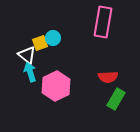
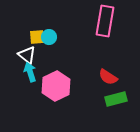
pink rectangle: moved 2 px right, 1 px up
cyan circle: moved 4 px left, 1 px up
yellow square: moved 3 px left, 6 px up; rotated 14 degrees clockwise
red semicircle: rotated 36 degrees clockwise
green rectangle: rotated 45 degrees clockwise
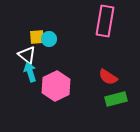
cyan circle: moved 2 px down
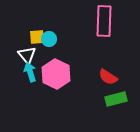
pink rectangle: moved 1 px left; rotated 8 degrees counterclockwise
white triangle: rotated 12 degrees clockwise
pink hexagon: moved 12 px up; rotated 8 degrees counterclockwise
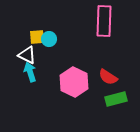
white triangle: rotated 24 degrees counterclockwise
pink hexagon: moved 18 px right, 8 px down
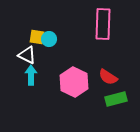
pink rectangle: moved 1 px left, 3 px down
yellow square: rotated 14 degrees clockwise
cyan arrow: moved 1 px right, 3 px down; rotated 18 degrees clockwise
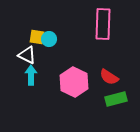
red semicircle: moved 1 px right
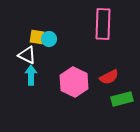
red semicircle: rotated 60 degrees counterclockwise
green rectangle: moved 6 px right
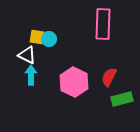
red semicircle: rotated 144 degrees clockwise
